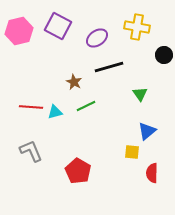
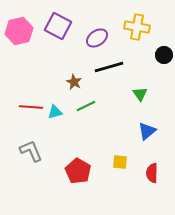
yellow square: moved 12 px left, 10 px down
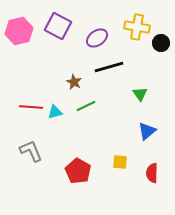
black circle: moved 3 px left, 12 px up
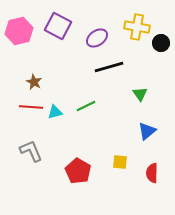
brown star: moved 40 px left
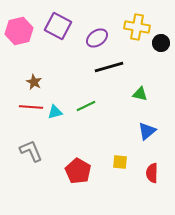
green triangle: rotated 42 degrees counterclockwise
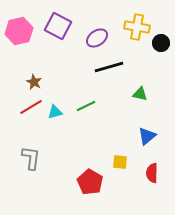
red line: rotated 35 degrees counterclockwise
blue triangle: moved 5 px down
gray L-shape: moved 7 px down; rotated 30 degrees clockwise
red pentagon: moved 12 px right, 11 px down
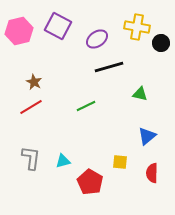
purple ellipse: moved 1 px down
cyan triangle: moved 8 px right, 49 px down
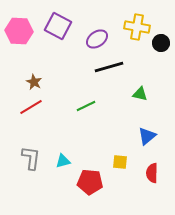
pink hexagon: rotated 16 degrees clockwise
red pentagon: rotated 25 degrees counterclockwise
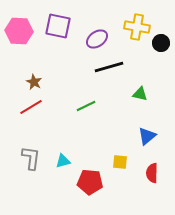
purple square: rotated 16 degrees counterclockwise
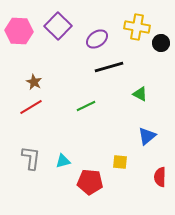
purple square: rotated 32 degrees clockwise
green triangle: rotated 14 degrees clockwise
red semicircle: moved 8 px right, 4 px down
